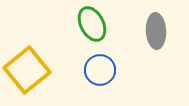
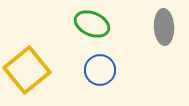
green ellipse: rotated 40 degrees counterclockwise
gray ellipse: moved 8 px right, 4 px up
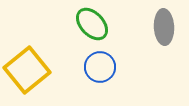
green ellipse: rotated 24 degrees clockwise
blue circle: moved 3 px up
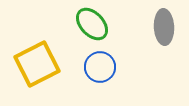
yellow square: moved 10 px right, 6 px up; rotated 12 degrees clockwise
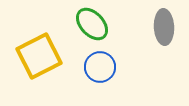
yellow square: moved 2 px right, 8 px up
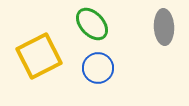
blue circle: moved 2 px left, 1 px down
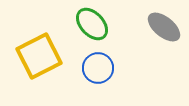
gray ellipse: rotated 48 degrees counterclockwise
